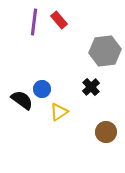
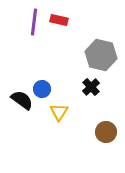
red rectangle: rotated 36 degrees counterclockwise
gray hexagon: moved 4 px left, 4 px down; rotated 20 degrees clockwise
yellow triangle: rotated 24 degrees counterclockwise
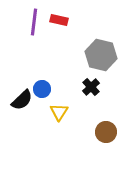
black semicircle: rotated 100 degrees clockwise
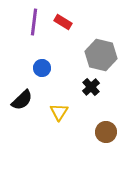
red rectangle: moved 4 px right, 2 px down; rotated 18 degrees clockwise
blue circle: moved 21 px up
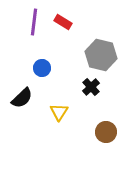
black semicircle: moved 2 px up
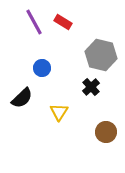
purple line: rotated 36 degrees counterclockwise
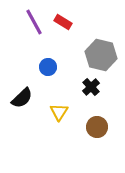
blue circle: moved 6 px right, 1 px up
brown circle: moved 9 px left, 5 px up
